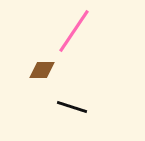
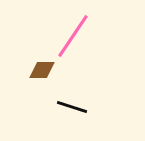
pink line: moved 1 px left, 5 px down
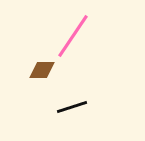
black line: rotated 36 degrees counterclockwise
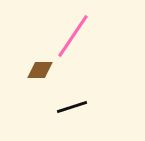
brown diamond: moved 2 px left
